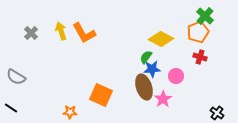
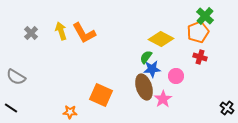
black cross: moved 10 px right, 5 px up
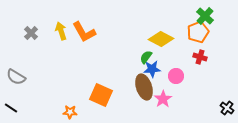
orange L-shape: moved 1 px up
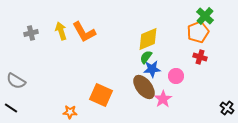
gray cross: rotated 32 degrees clockwise
yellow diamond: moved 13 px left; rotated 50 degrees counterclockwise
gray semicircle: moved 4 px down
brown ellipse: rotated 20 degrees counterclockwise
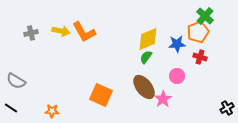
yellow arrow: rotated 120 degrees clockwise
blue star: moved 25 px right, 25 px up
pink circle: moved 1 px right
black cross: rotated 24 degrees clockwise
orange star: moved 18 px left, 1 px up
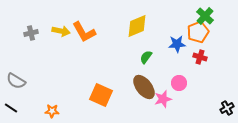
yellow diamond: moved 11 px left, 13 px up
pink circle: moved 2 px right, 7 px down
pink star: rotated 18 degrees clockwise
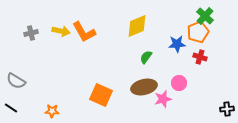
brown ellipse: rotated 65 degrees counterclockwise
black cross: moved 1 px down; rotated 24 degrees clockwise
